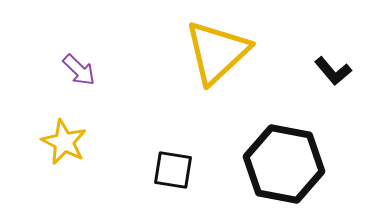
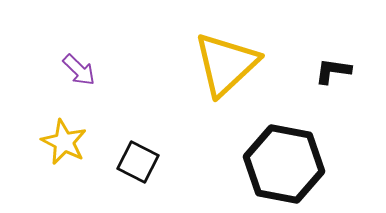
yellow triangle: moved 9 px right, 12 px down
black L-shape: rotated 138 degrees clockwise
black square: moved 35 px left, 8 px up; rotated 18 degrees clockwise
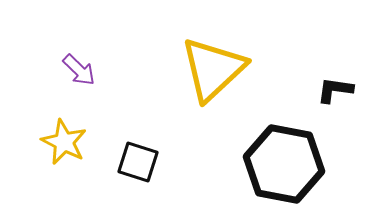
yellow triangle: moved 13 px left, 5 px down
black L-shape: moved 2 px right, 19 px down
black square: rotated 9 degrees counterclockwise
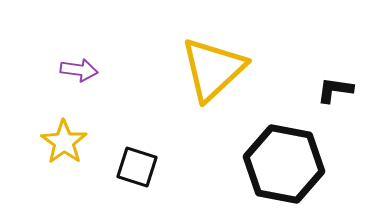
purple arrow: rotated 36 degrees counterclockwise
yellow star: rotated 9 degrees clockwise
black square: moved 1 px left, 5 px down
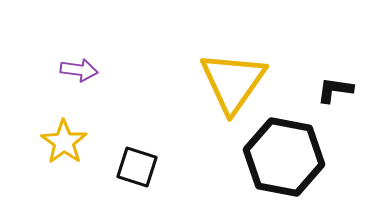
yellow triangle: moved 20 px right, 13 px down; rotated 12 degrees counterclockwise
black hexagon: moved 7 px up
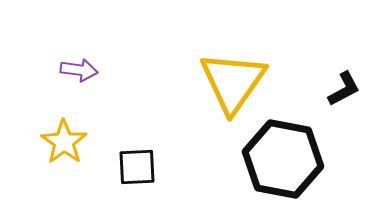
black L-shape: moved 9 px right, 1 px up; rotated 144 degrees clockwise
black hexagon: moved 1 px left, 2 px down
black square: rotated 21 degrees counterclockwise
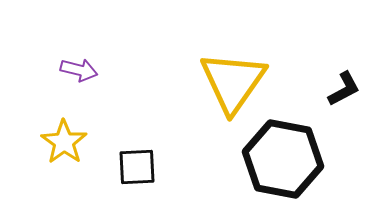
purple arrow: rotated 6 degrees clockwise
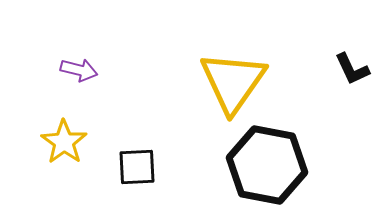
black L-shape: moved 8 px right, 20 px up; rotated 93 degrees clockwise
black hexagon: moved 16 px left, 6 px down
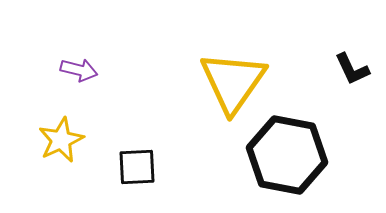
yellow star: moved 3 px left, 2 px up; rotated 12 degrees clockwise
black hexagon: moved 20 px right, 10 px up
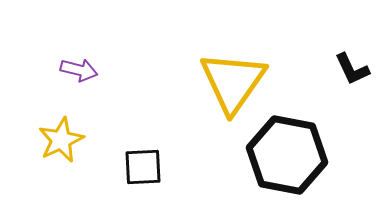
black square: moved 6 px right
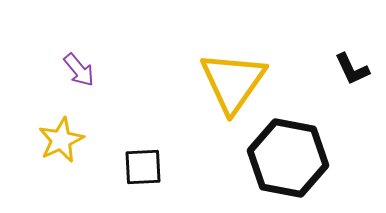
purple arrow: rotated 36 degrees clockwise
black hexagon: moved 1 px right, 3 px down
